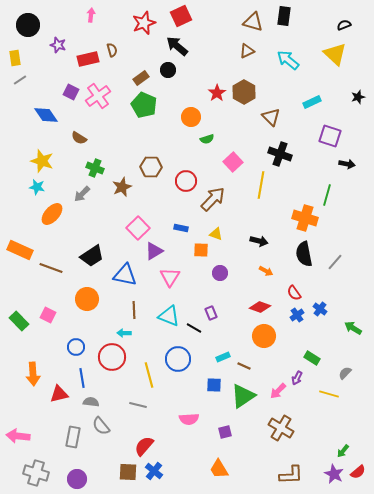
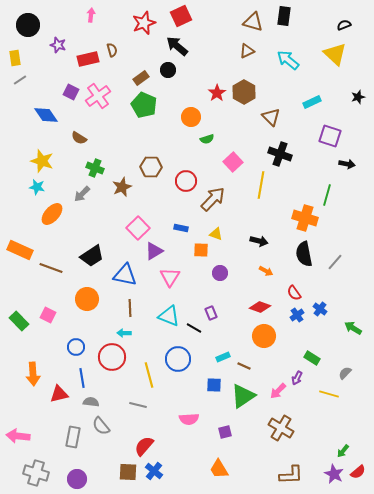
brown line at (134, 310): moved 4 px left, 2 px up
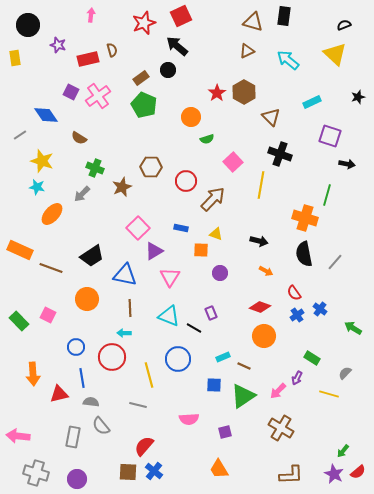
gray line at (20, 80): moved 55 px down
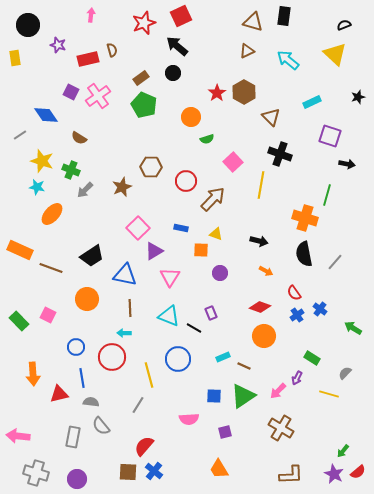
black circle at (168, 70): moved 5 px right, 3 px down
green cross at (95, 168): moved 24 px left, 2 px down
gray arrow at (82, 194): moved 3 px right, 4 px up
blue square at (214, 385): moved 11 px down
gray line at (138, 405): rotated 72 degrees counterclockwise
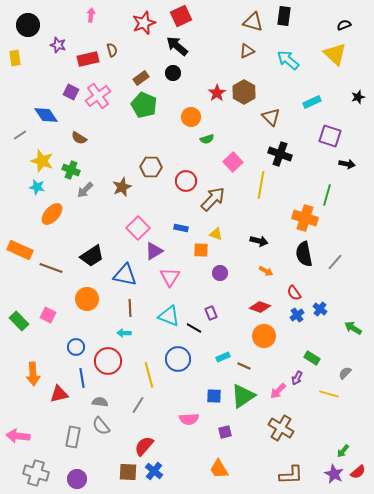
red circle at (112, 357): moved 4 px left, 4 px down
gray semicircle at (91, 402): moved 9 px right
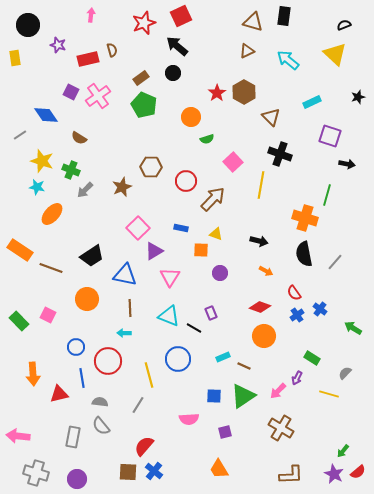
orange rectangle at (20, 250): rotated 10 degrees clockwise
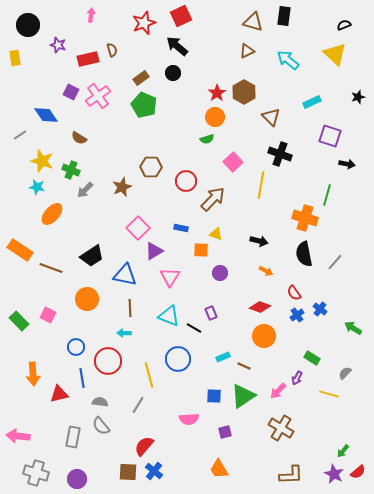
orange circle at (191, 117): moved 24 px right
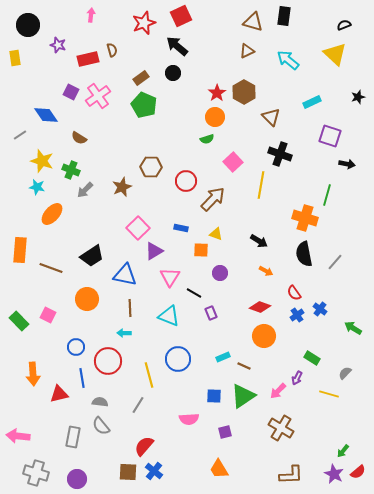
black arrow at (259, 241): rotated 18 degrees clockwise
orange rectangle at (20, 250): rotated 60 degrees clockwise
black line at (194, 328): moved 35 px up
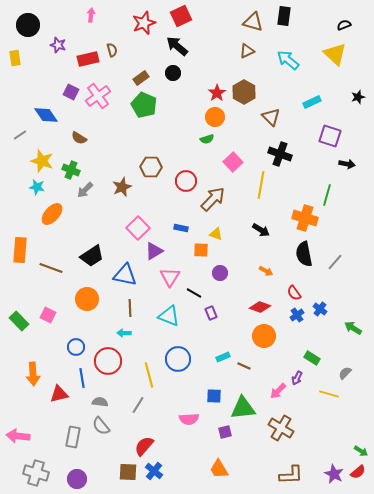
black arrow at (259, 241): moved 2 px right, 11 px up
green triangle at (243, 396): moved 12 px down; rotated 28 degrees clockwise
green arrow at (343, 451): moved 18 px right; rotated 96 degrees counterclockwise
